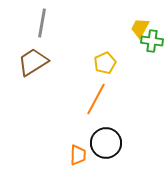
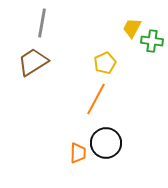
yellow trapezoid: moved 8 px left
orange trapezoid: moved 2 px up
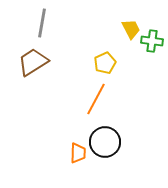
yellow trapezoid: moved 1 px left, 1 px down; rotated 125 degrees clockwise
black circle: moved 1 px left, 1 px up
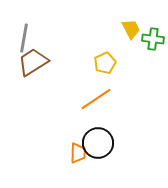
gray line: moved 18 px left, 15 px down
green cross: moved 1 px right, 2 px up
orange line: rotated 28 degrees clockwise
black circle: moved 7 px left, 1 px down
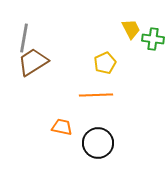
orange line: moved 4 px up; rotated 32 degrees clockwise
orange trapezoid: moved 16 px left, 26 px up; rotated 80 degrees counterclockwise
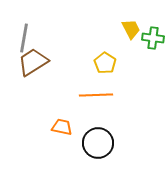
green cross: moved 1 px up
yellow pentagon: rotated 15 degrees counterclockwise
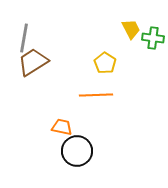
black circle: moved 21 px left, 8 px down
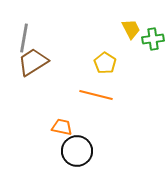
green cross: moved 1 px down; rotated 15 degrees counterclockwise
orange line: rotated 16 degrees clockwise
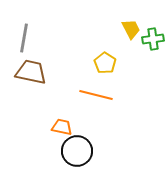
brown trapezoid: moved 2 px left, 10 px down; rotated 44 degrees clockwise
